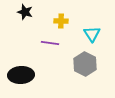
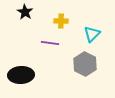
black star: rotated 14 degrees clockwise
cyan triangle: rotated 18 degrees clockwise
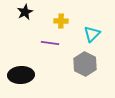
black star: rotated 14 degrees clockwise
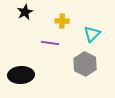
yellow cross: moved 1 px right
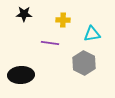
black star: moved 1 px left, 2 px down; rotated 28 degrees clockwise
yellow cross: moved 1 px right, 1 px up
cyan triangle: rotated 36 degrees clockwise
gray hexagon: moved 1 px left, 1 px up
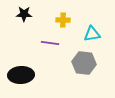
gray hexagon: rotated 20 degrees counterclockwise
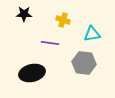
yellow cross: rotated 16 degrees clockwise
black ellipse: moved 11 px right, 2 px up; rotated 10 degrees counterclockwise
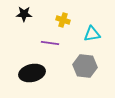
gray hexagon: moved 1 px right, 3 px down
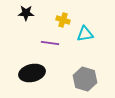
black star: moved 2 px right, 1 px up
cyan triangle: moved 7 px left
gray hexagon: moved 13 px down; rotated 10 degrees clockwise
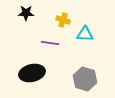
cyan triangle: rotated 12 degrees clockwise
